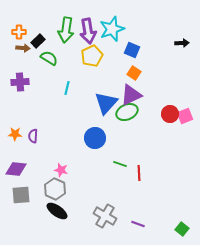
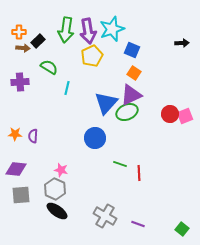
green semicircle: moved 9 px down
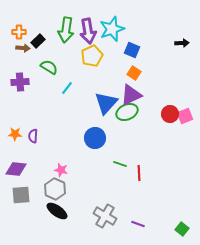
cyan line: rotated 24 degrees clockwise
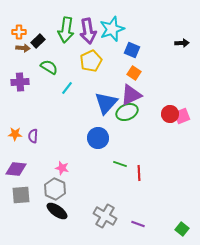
yellow pentagon: moved 1 px left, 5 px down
pink square: moved 3 px left
blue circle: moved 3 px right
pink star: moved 1 px right, 2 px up
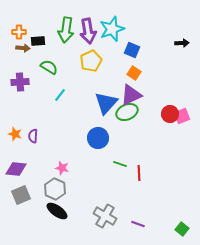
black rectangle: rotated 40 degrees clockwise
cyan line: moved 7 px left, 7 px down
orange star: rotated 16 degrees clockwise
gray square: rotated 18 degrees counterclockwise
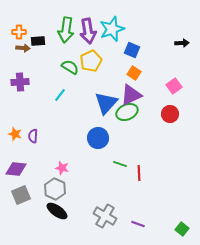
green semicircle: moved 21 px right
pink square: moved 8 px left, 30 px up; rotated 14 degrees counterclockwise
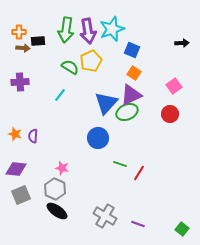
red line: rotated 35 degrees clockwise
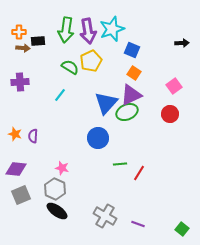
green line: rotated 24 degrees counterclockwise
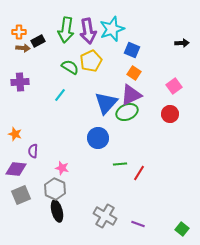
black rectangle: rotated 24 degrees counterclockwise
purple semicircle: moved 15 px down
black ellipse: rotated 40 degrees clockwise
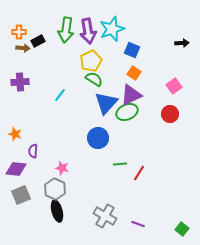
green semicircle: moved 24 px right, 12 px down
